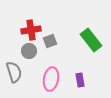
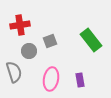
red cross: moved 11 px left, 5 px up
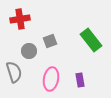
red cross: moved 6 px up
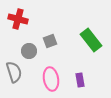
red cross: moved 2 px left; rotated 24 degrees clockwise
pink ellipse: rotated 20 degrees counterclockwise
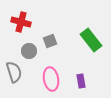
red cross: moved 3 px right, 3 px down
purple rectangle: moved 1 px right, 1 px down
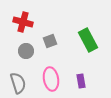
red cross: moved 2 px right
green rectangle: moved 3 px left; rotated 10 degrees clockwise
gray circle: moved 3 px left
gray semicircle: moved 4 px right, 11 px down
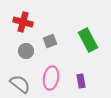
pink ellipse: moved 1 px up; rotated 20 degrees clockwise
gray semicircle: moved 2 px right, 1 px down; rotated 35 degrees counterclockwise
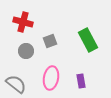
gray semicircle: moved 4 px left
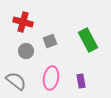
gray semicircle: moved 3 px up
